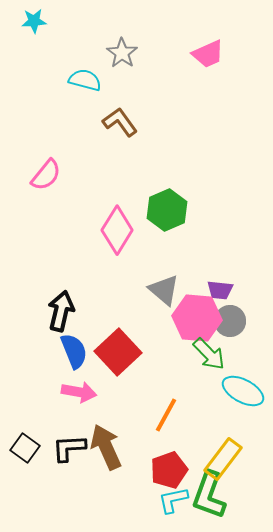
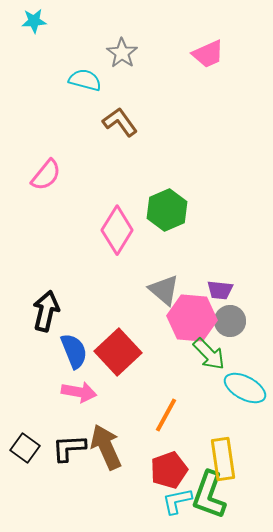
black arrow: moved 15 px left
pink hexagon: moved 5 px left
cyan ellipse: moved 2 px right, 3 px up
yellow rectangle: rotated 45 degrees counterclockwise
cyan L-shape: moved 4 px right, 1 px down
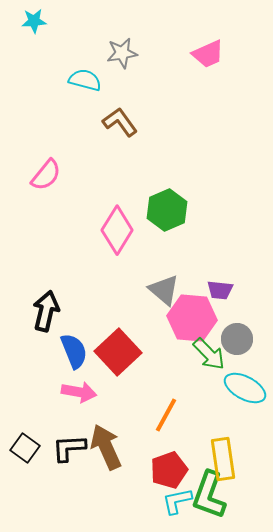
gray star: rotated 28 degrees clockwise
gray circle: moved 7 px right, 18 px down
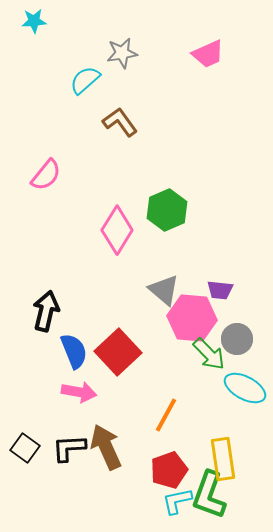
cyan semicircle: rotated 56 degrees counterclockwise
